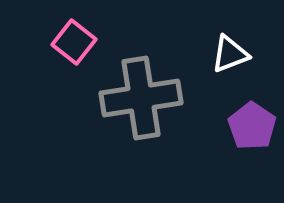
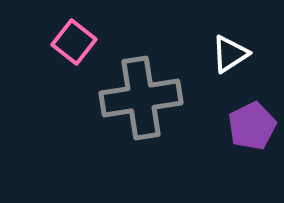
white triangle: rotated 12 degrees counterclockwise
purple pentagon: rotated 12 degrees clockwise
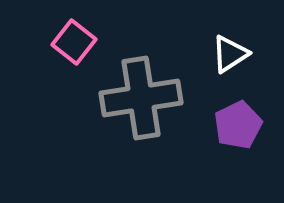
purple pentagon: moved 14 px left, 1 px up
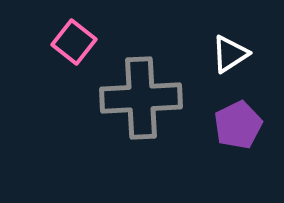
gray cross: rotated 6 degrees clockwise
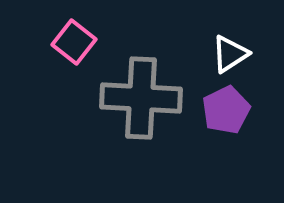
gray cross: rotated 6 degrees clockwise
purple pentagon: moved 12 px left, 15 px up
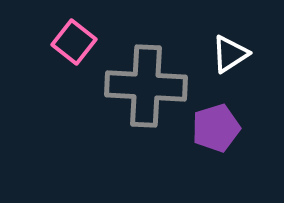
gray cross: moved 5 px right, 12 px up
purple pentagon: moved 10 px left, 18 px down; rotated 9 degrees clockwise
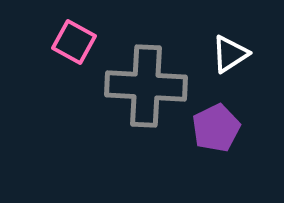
pink square: rotated 9 degrees counterclockwise
purple pentagon: rotated 9 degrees counterclockwise
